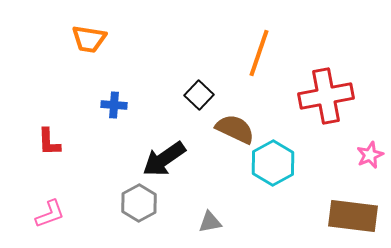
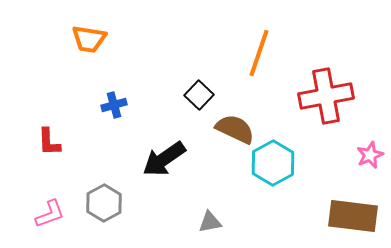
blue cross: rotated 20 degrees counterclockwise
gray hexagon: moved 35 px left
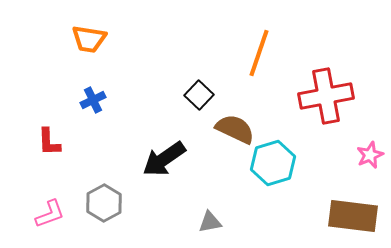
blue cross: moved 21 px left, 5 px up; rotated 10 degrees counterclockwise
cyan hexagon: rotated 12 degrees clockwise
